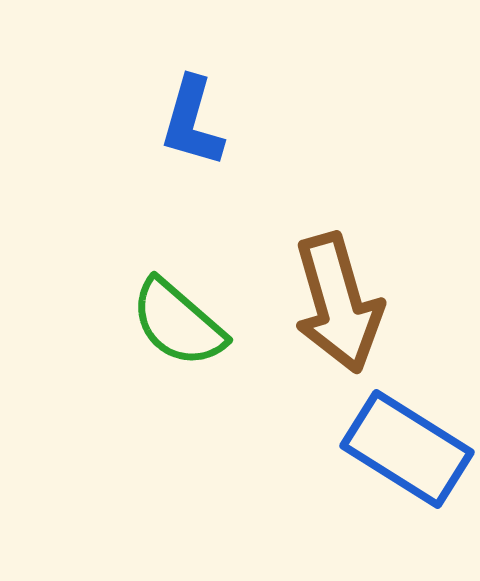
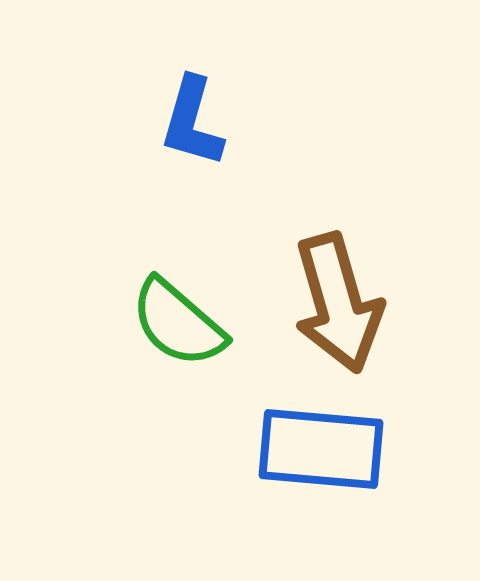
blue rectangle: moved 86 px left; rotated 27 degrees counterclockwise
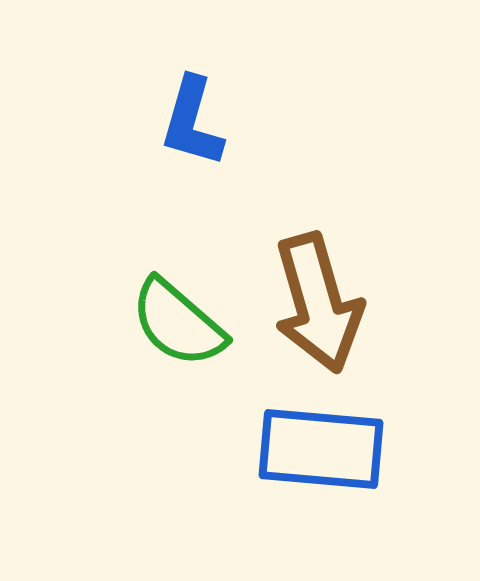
brown arrow: moved 20 px left
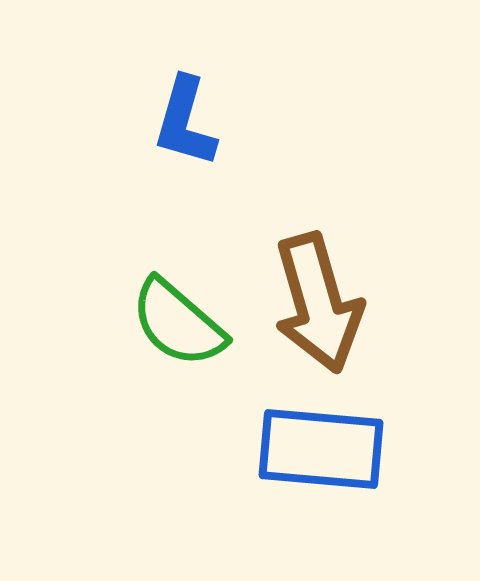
blue L-shape: moved 7 px left
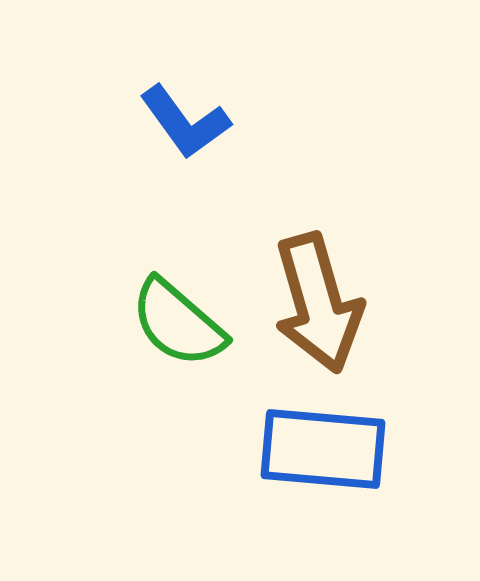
blue L-shape: rotated 52 degrees counterclockwise
blue rectangle: moved 2 px right
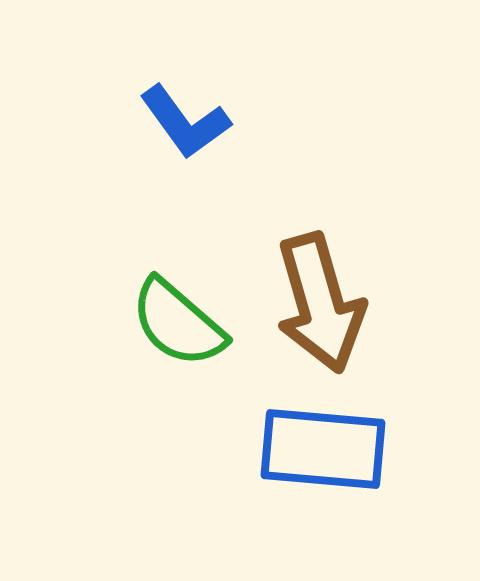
brown arrow: moved 2 px right
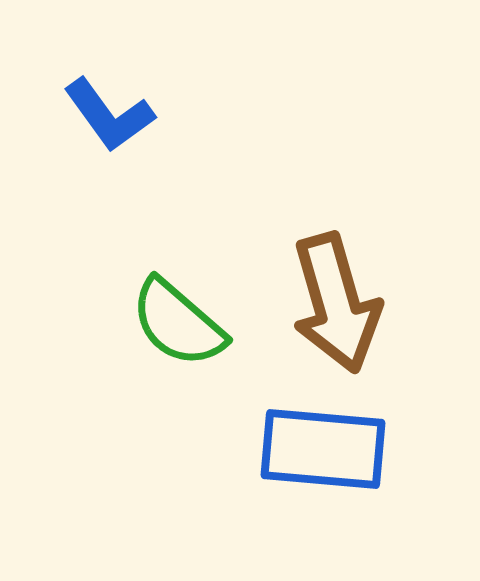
blue L-shape: moved 76 px left, 7 px up
brown arrow: moved 16 px right
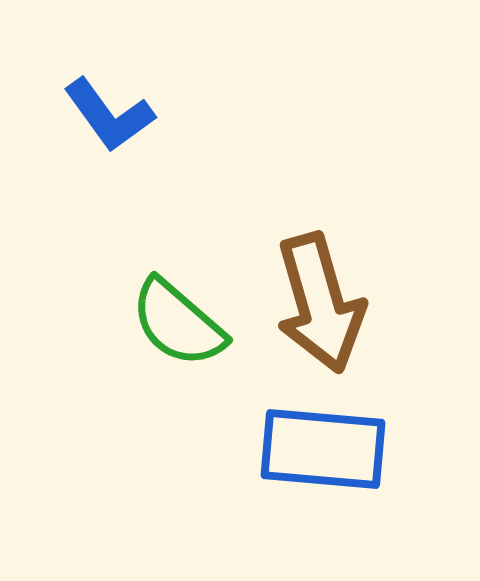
brown arrow: moved 16 px left
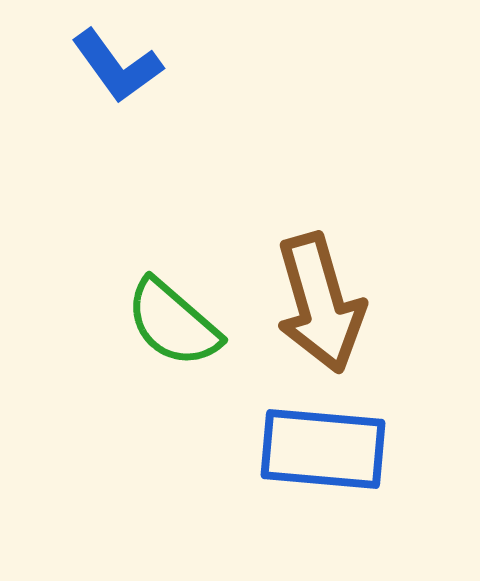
blue L-shape: moved 8 px right, 49 px up
green semicircle: moved 5 px left
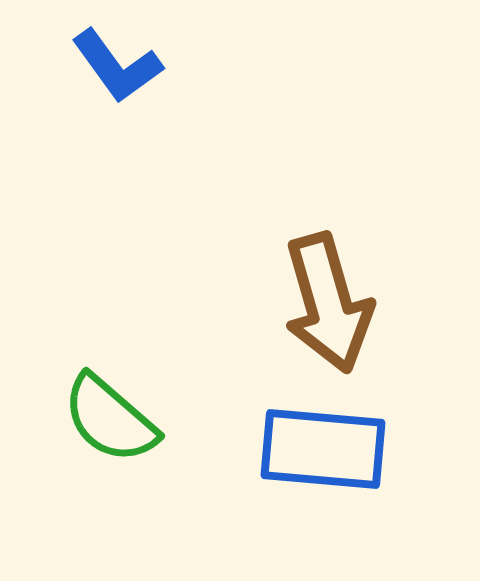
brown arrow: moved 8 px right
green semicircle: moved 63 px left, 96 px down
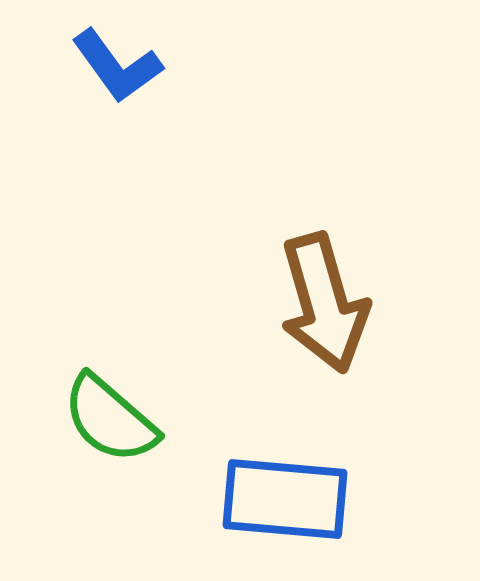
brown arrow: moved 4 px left
blue rectangle: moved 38 px left, 50 px down
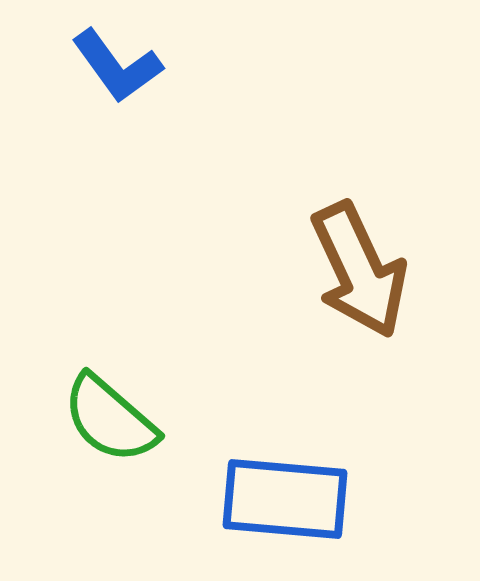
brown arrow: moved 35 px right, 33 px up; rotated 9 degrees counterclockwise
